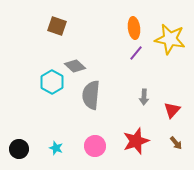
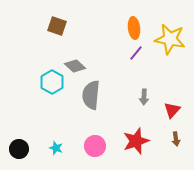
brown arrow: moved 4 px up; rotated 32 degrees clockwise
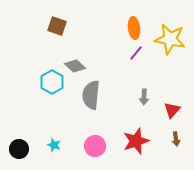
cyan star: moved 2 px left, 3 px up
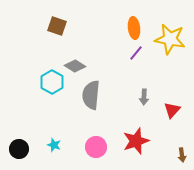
gray diamond: rotated 10 degrees counterclockwise
brown arrow: moved 6 px right, 16 px down
pink circle: moved 1 px right, 1 px down
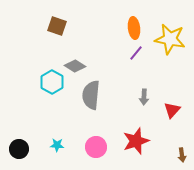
cyan star: moved 3 px right; rotated 16 degrees counterclockwise
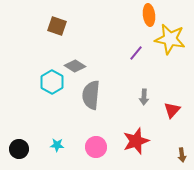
orange ellipse: moved 15 px right, 13 px up
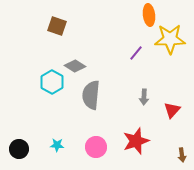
yellow star: rotated 12 degrees counterclockwise
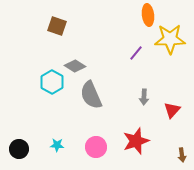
orange ellipse: moved 1 px left
gray semicircle: rotated 28 degrees counterclockwise
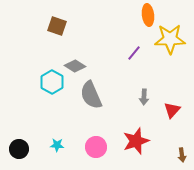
purple line: moved 2 px left
